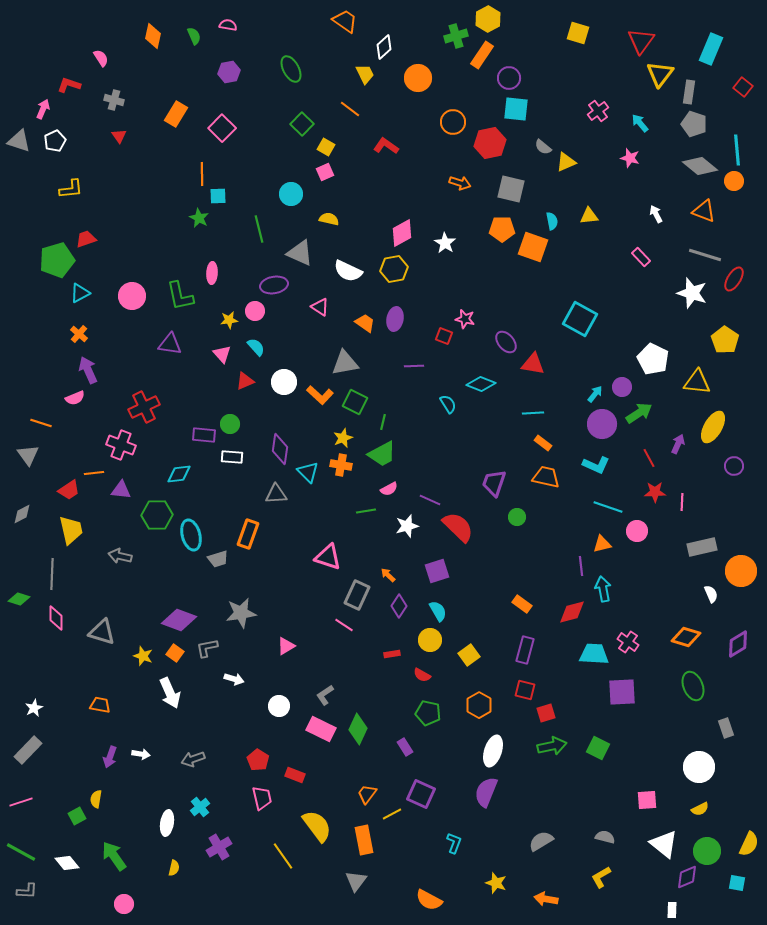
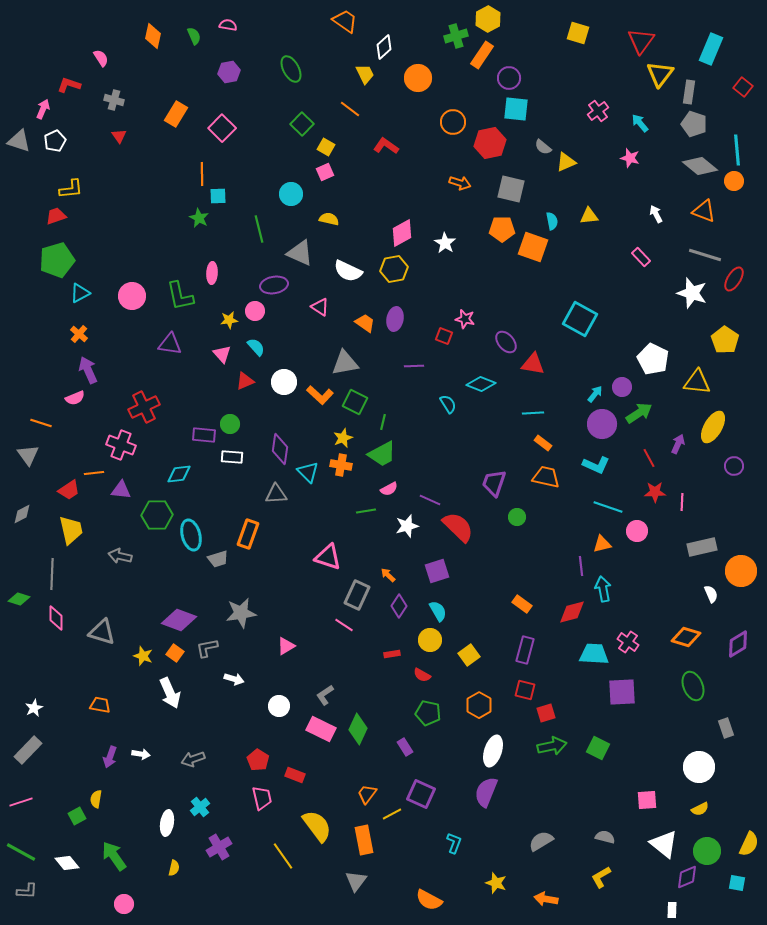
red trapezoid at (86, 239): moved 30 px left, 23 px up
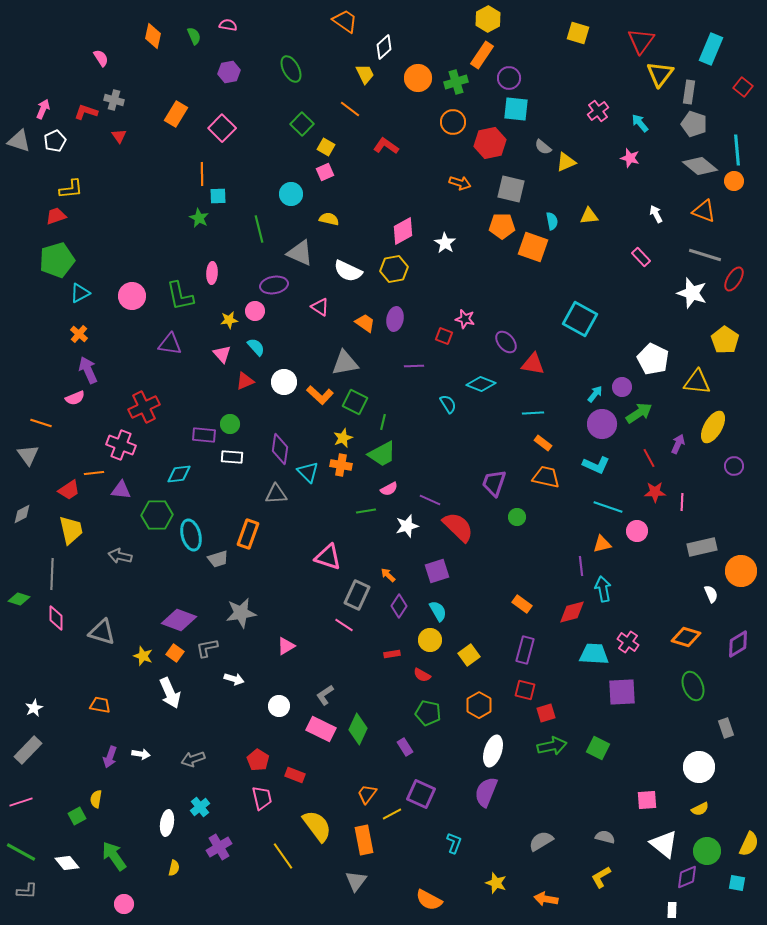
green cross at (456, 36): moved 46 px down
red L-shape at (69, 85): moved 17 px right, 27 px down
orange pentagon at (502, 229): moved 3 px up
pink diamond at (402, 233): moved 1 px right, 2 px up
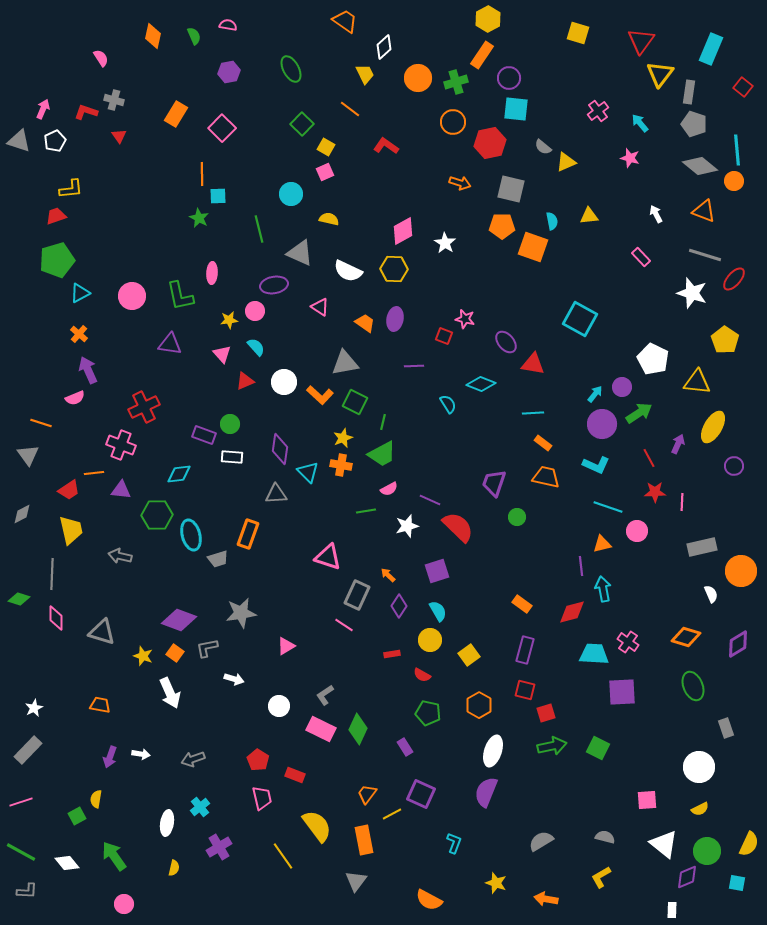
yellow hexagon at (394, 269): rotated 12 degrees clockwise
red ellipse at (734, 279): rotated 10 degrees clockwise
purple rectangle at (204, 435): rotated 15 degrees clockwise
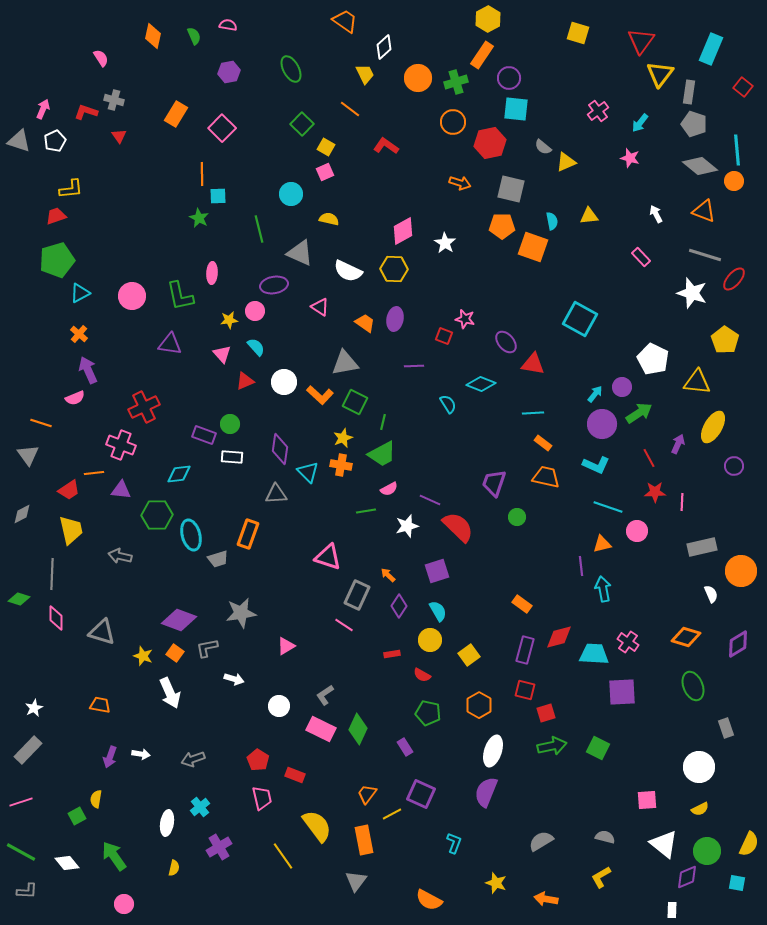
cyan arrow at (640, 123): rotated 102 degrees counterclockwise
red diamond at (572, 612): moved 13 px left, 25 px down
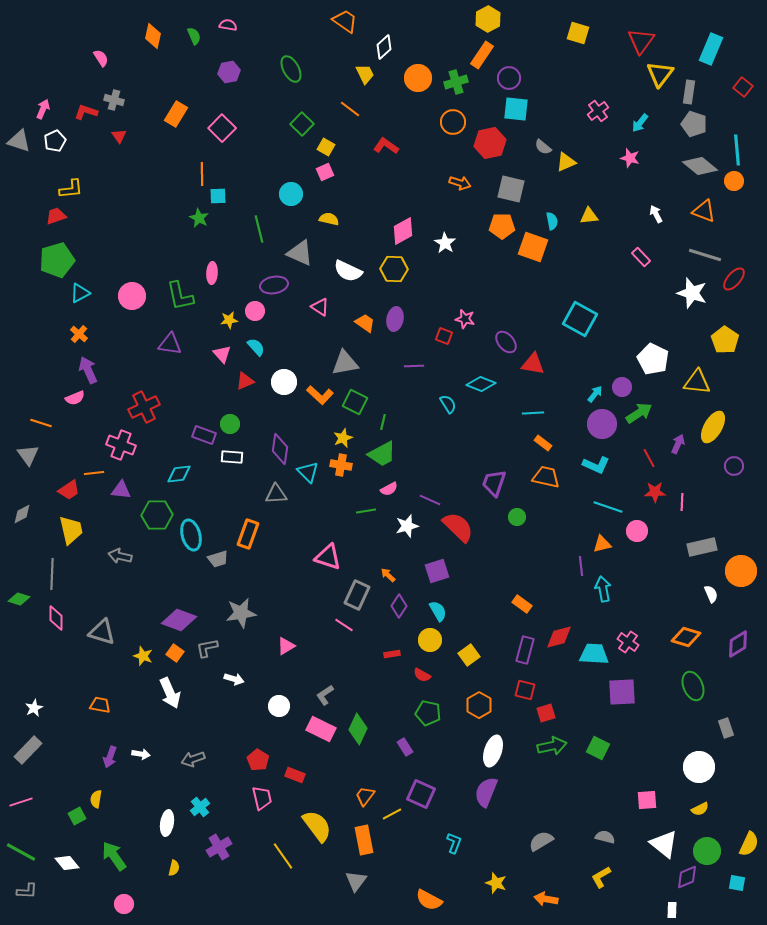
orange trapezoid at (367, 794): moved 2 px left, 2 px down
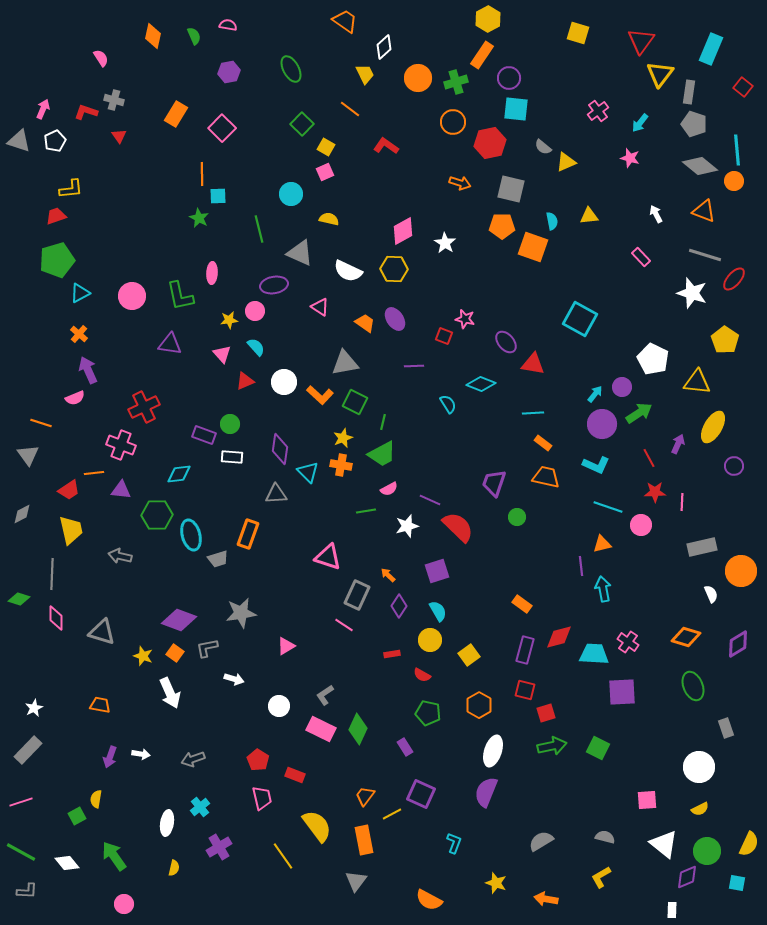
purple ellipse at (395, 319): rotated 45 degrees counterclockwise
pink circle at (637, 531): moved 4 px right, 6 px up
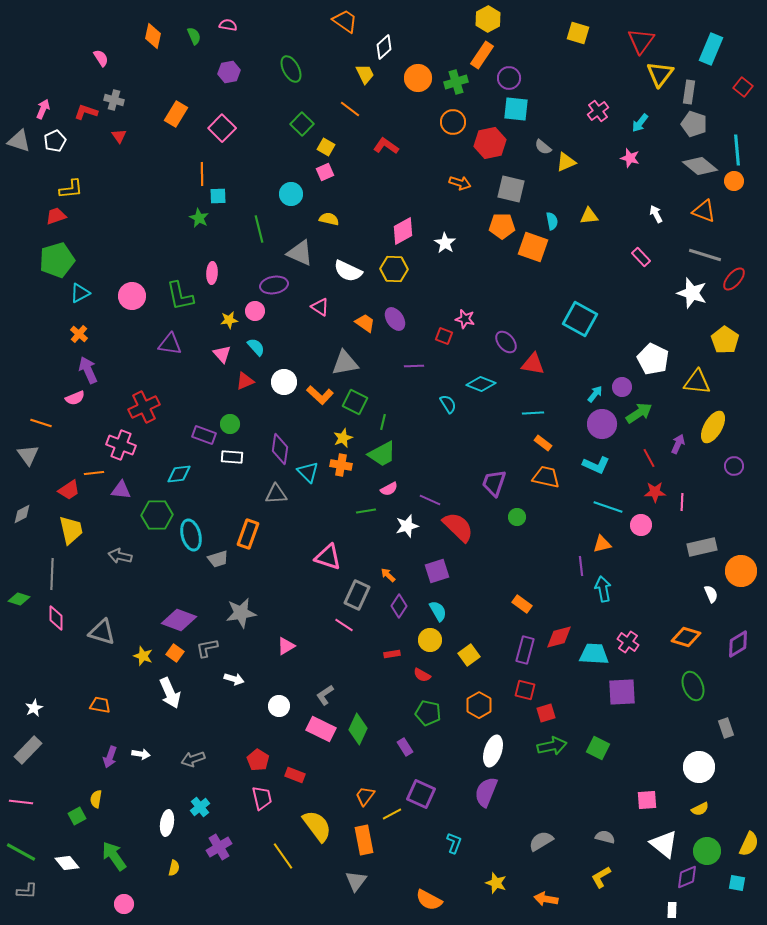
pink line at (21, 802): rotated 25 degrees clockwise
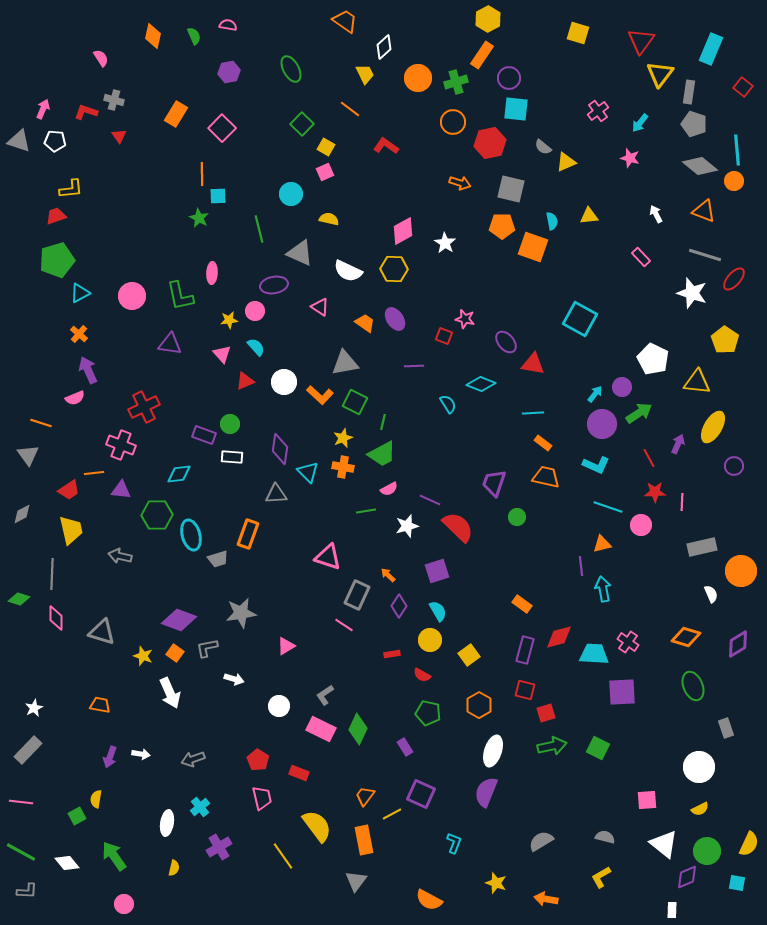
white pentagon at (55, 141): rotated 30 degrees clockwise
orange cross at (341, 465): moved 2 px right, 2 px down
red rectangle at (295, 775): moved 4 px right, 2 px up
